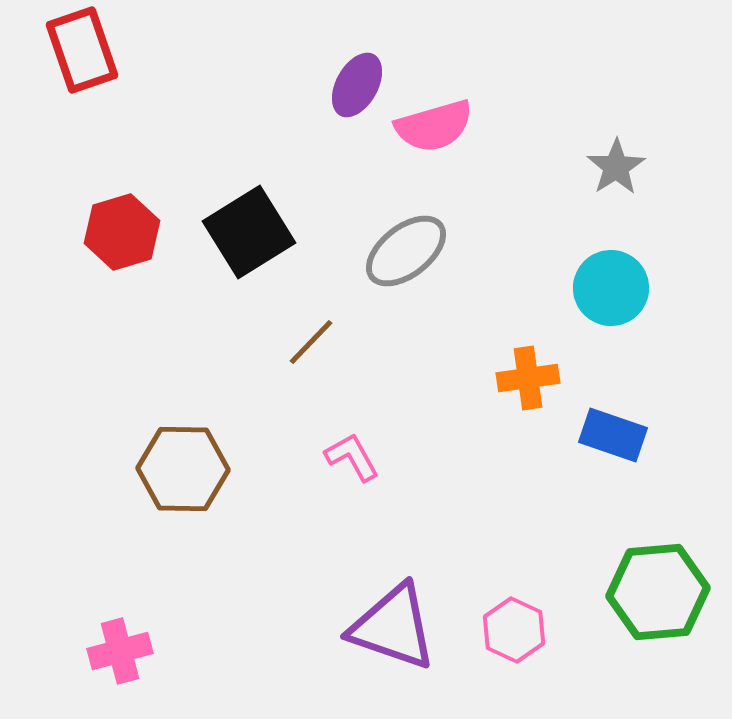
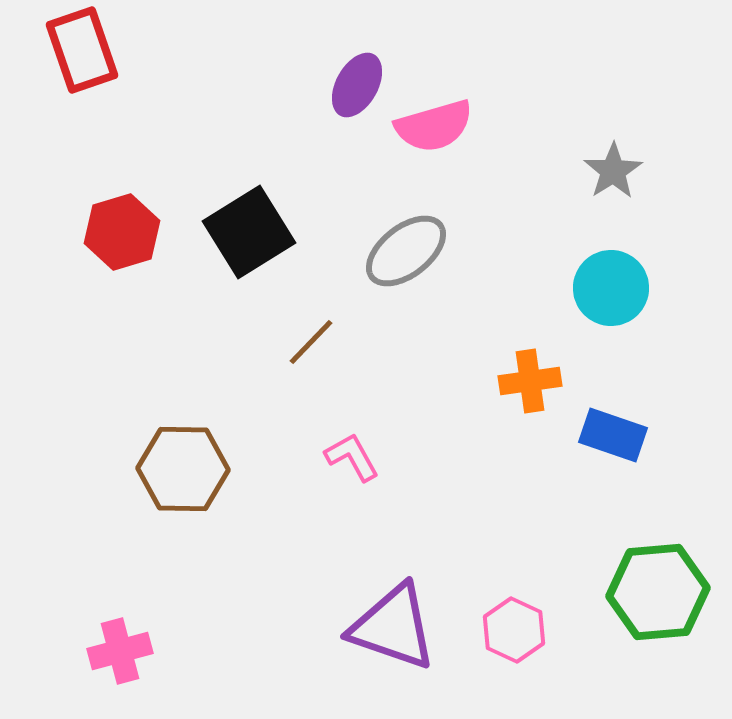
gray star: moved 3 px left, 4 px down
orange cross: moved 2 px right, 3 px down
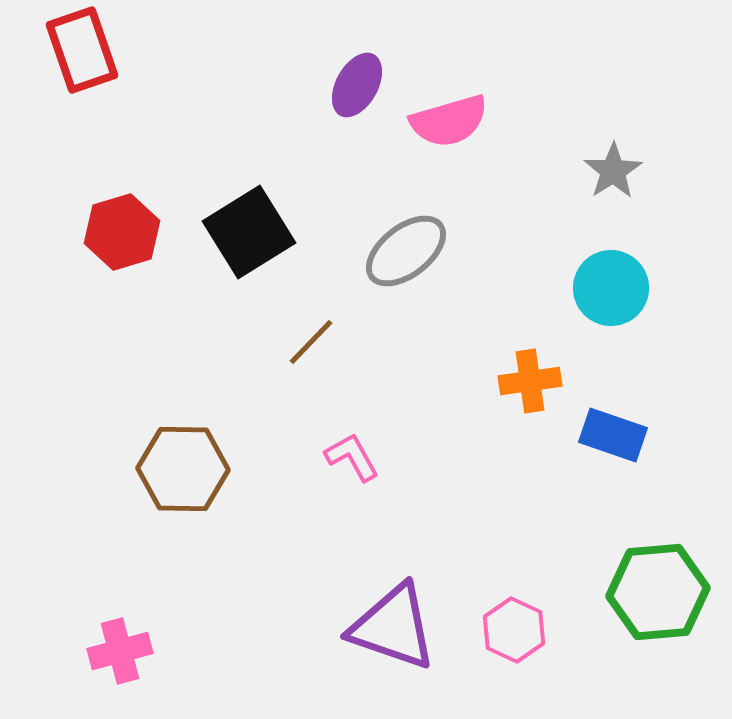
pink semicircle: moved 15 px right, 5 px up
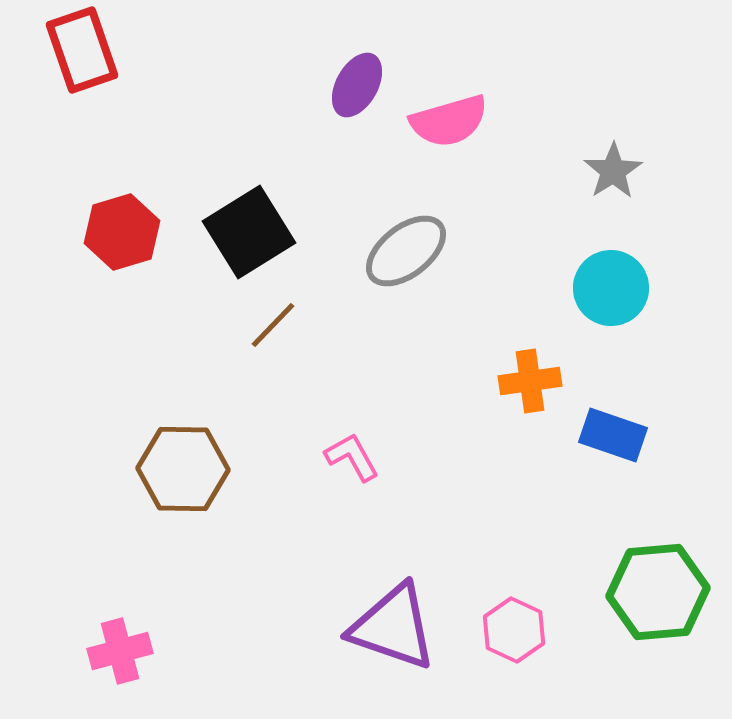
brown line: moved 38 px left, 17 px up
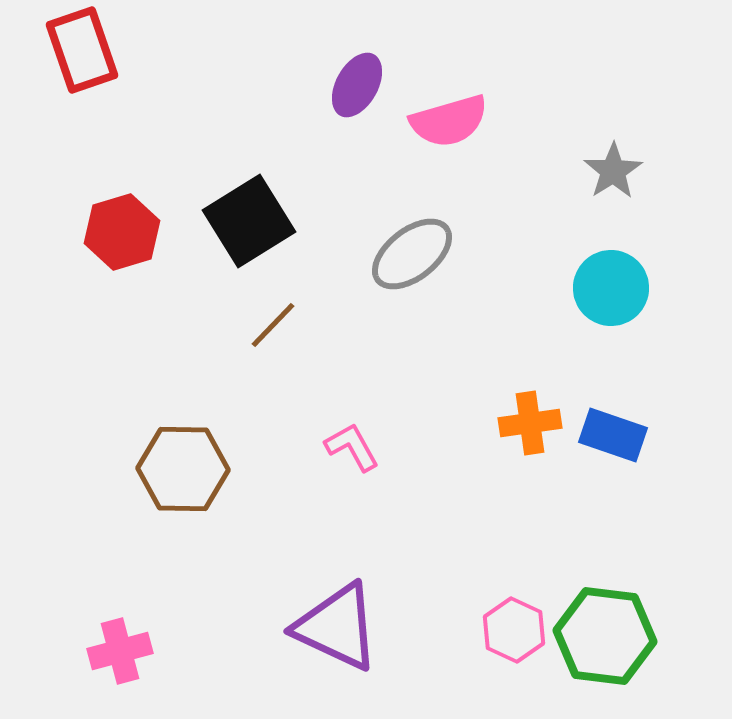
black square: moved 11 px up
gray ellipse: moved 6 px right, 3 px down
orange cross: moved 42 px down
pink L-shape: moved 10 px up
green hexagon: moved 53 px left, 44 px down; rotated 12 degrees clockwise
purple triangle: moved 56 px left; rotated 6 degrees clockwise
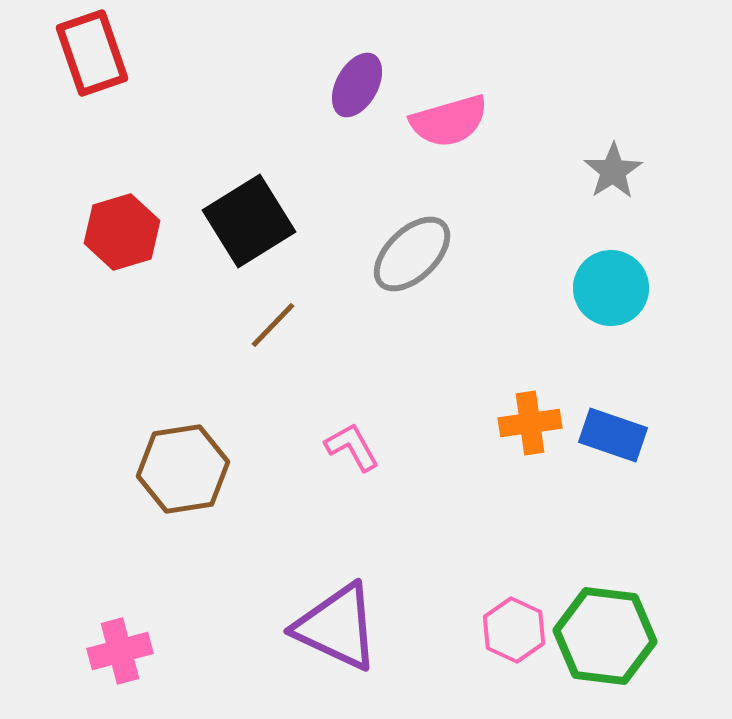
red rectangle: moved 10 px right, 3 px down
gray ellipse: rotated 6 degrees counterclockwise
brown hexagon: rotated 10 degrees counterclockwise
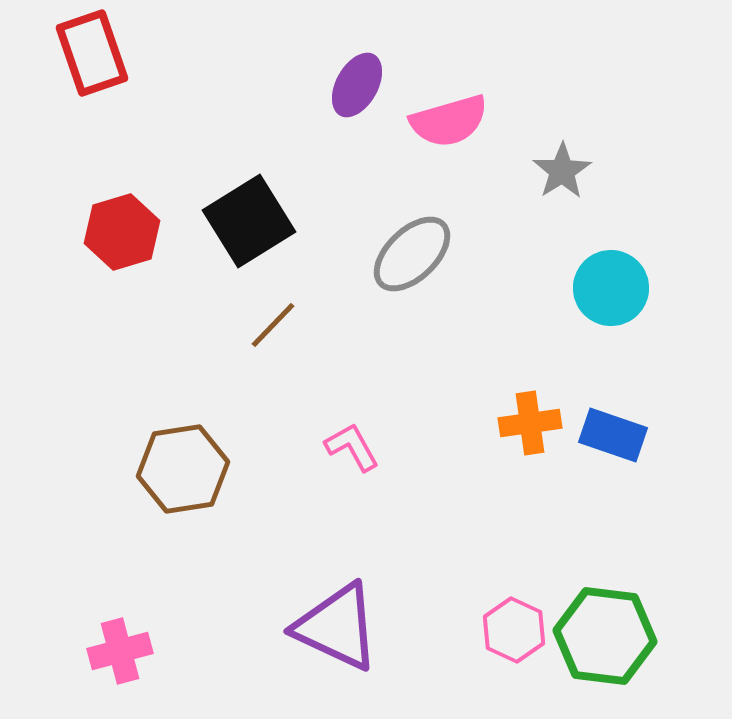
gray star: moved 51 px left
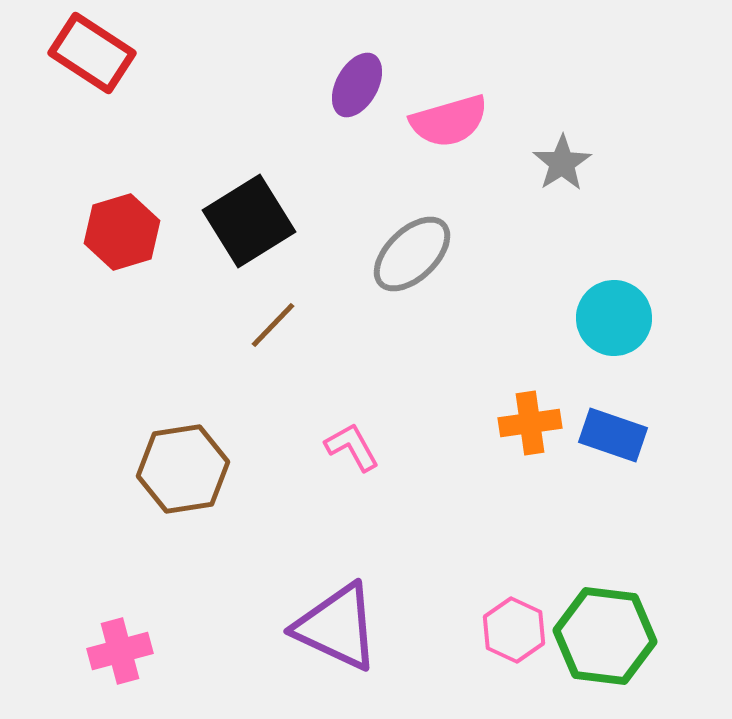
red rectangle: rotated 38 degrees counterclockwise
gray star: moved 8 px up
cyan circle: moved 3 px right, 30 px down
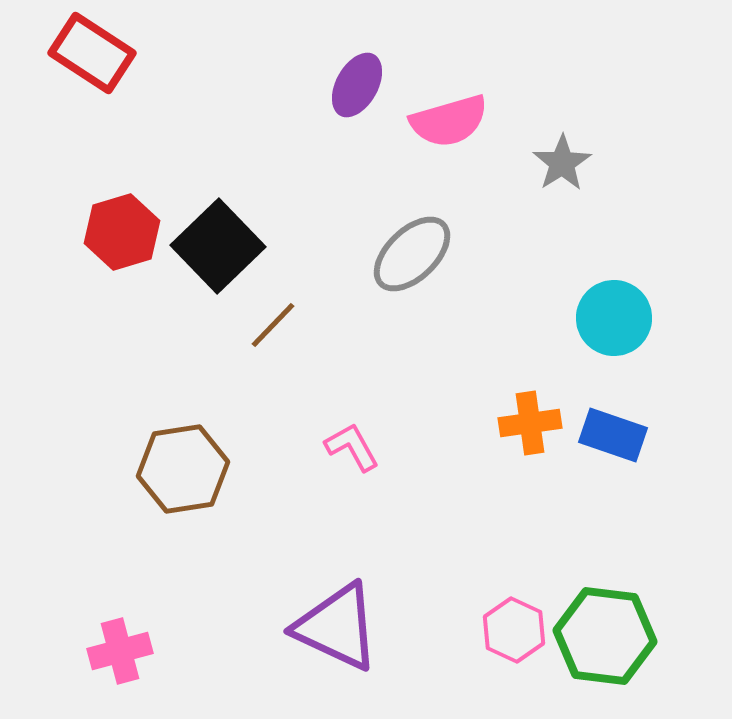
black square: moved 31 px left, 25 px down; rotated 12 degrees counterclockwise
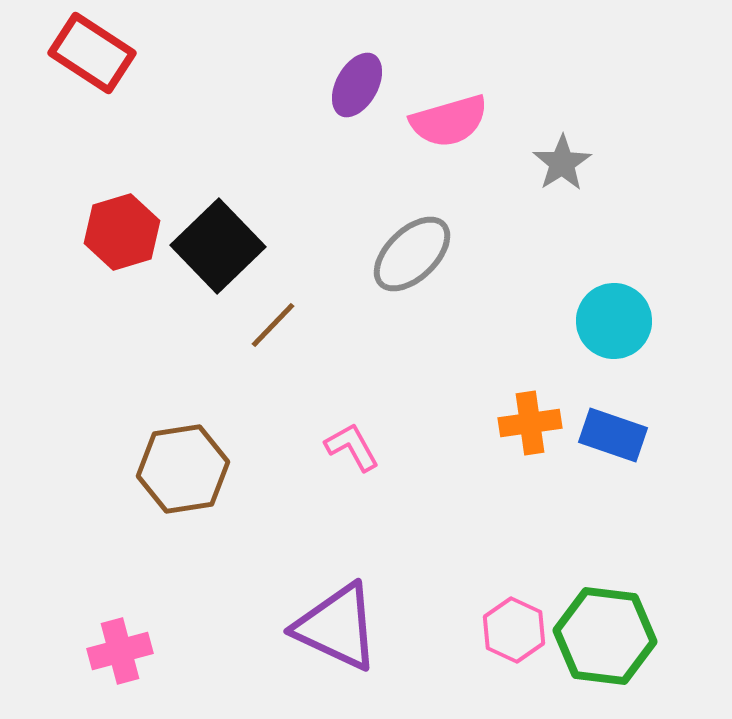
cyan circle: moved 3 px down
